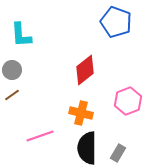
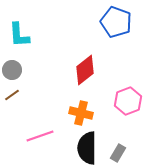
cyan L-shape: moved 2 px left
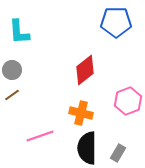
blue pentagon: rotated 20 degrees counterclockwise
cyan L-shape: moved 3 px up
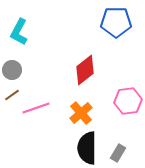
cyan L-shape: rotated 32 degrees clockwise
pink hexagon: rotated 12 degrees clockwise
orange cross: rotated 35 degrees clockwise
pink line: moved 4 px left, 28 px up
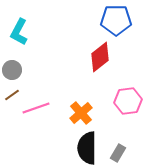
blue pentagon: moved 2 px up
red diamond: moved 15 px right, 13 px up
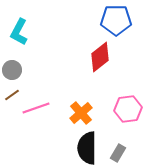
pink hexagon: moved 8 px down
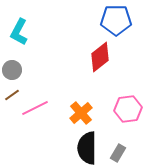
pink line: moved 1 px left; rotated 8 degrees counterclockwise
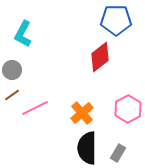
cyan L-shape: moved 4 px right, 2 px down
pink hexagon: rotated 20 degrees counterclockwise
orange cross: moved 1 px right
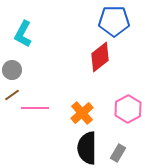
blue pentagon: moved 2 px left, 1 px down
pink line: rotated 28 degrees clockwise
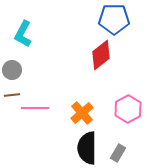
blue pentagon: moved 2 px up
red diamond: moved 1 px right, 2 px up
brown line: rotated 28 degrees clockwise
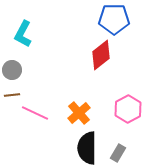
pink line: moved 5 px down; rotated 24 degrees clockwise
orange cross: moved 3 px left
